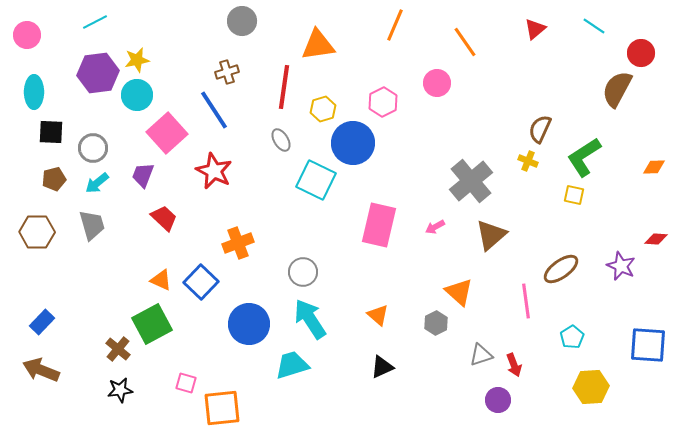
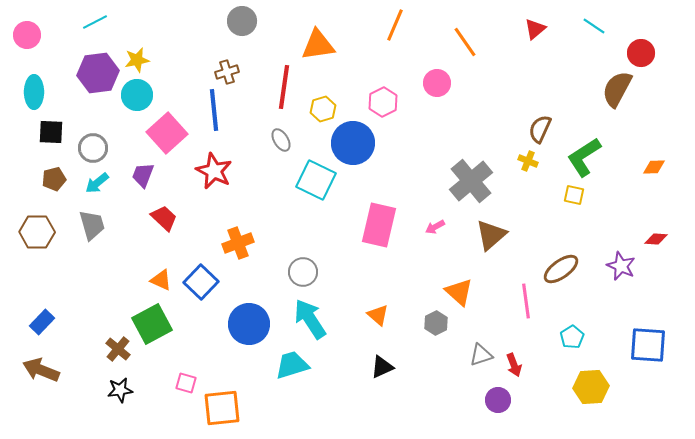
blue line at (214, 110): rotated 27 degrees clockwise
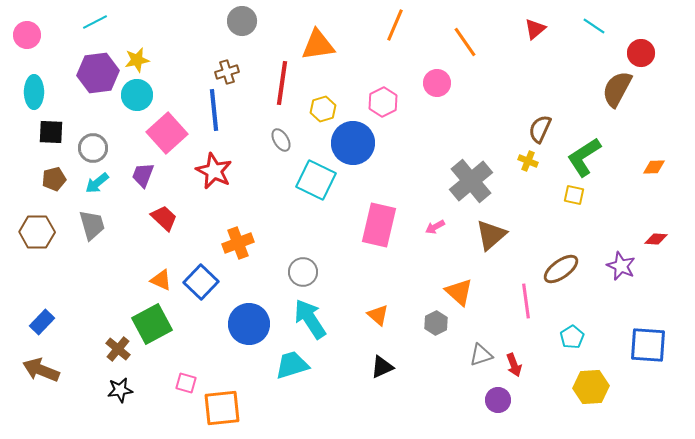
red line at (284, 87): moved 2 px left, 4 px up
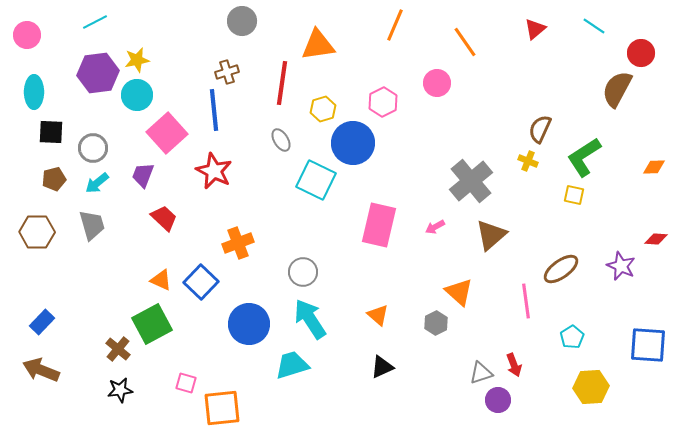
gray triangle at (481, 355): moved 18 px down
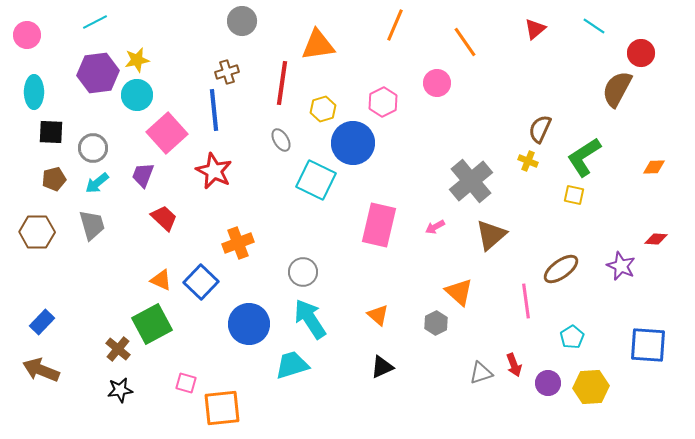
purple circle at (498, 400): moved 50 px right, 17 px up
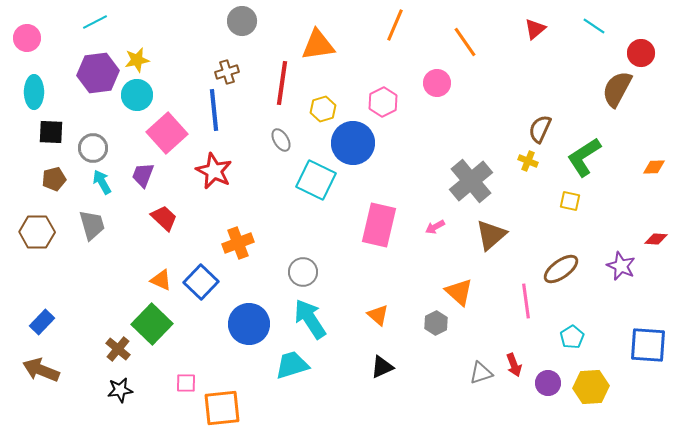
pink circle at (27, 35): moved 3 px down
cyan arrow at (97, 183): moved 5 px right, 1 px up; rotated 100 degrees clockwise
yellow square at (574, 195): moved 4 px left, 6 px down
green square at (152, 324): rotated 18 degrees counterclockwise
pink square at (186, 383): rotated 15 degrees counterclockwise
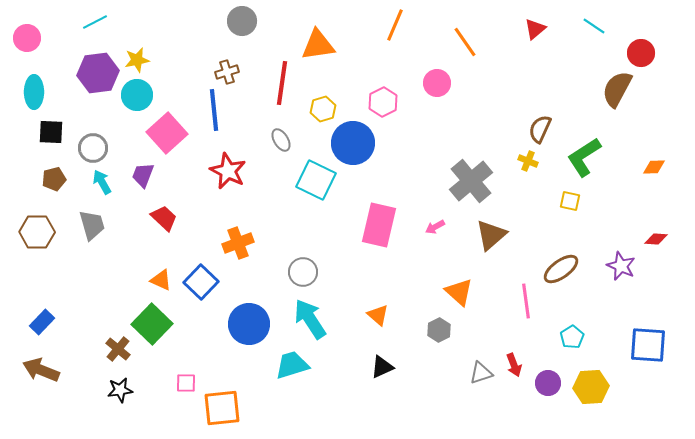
red star at (214, 171): moved 14 px right
gray hexagon at (436, 323): moved 3 px right, 7 px down
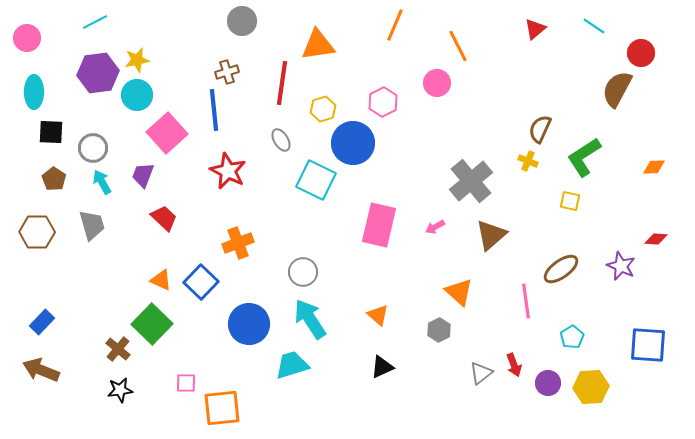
orange line at (465, 42): moved 7 px left, 4 px down; rotated 8 degrees clockwise
brown pentagon at (54, 179): rotated 25 degrees counterclockwise
gray triangle at (481, 373): rotated 20 degrees counterclockwise
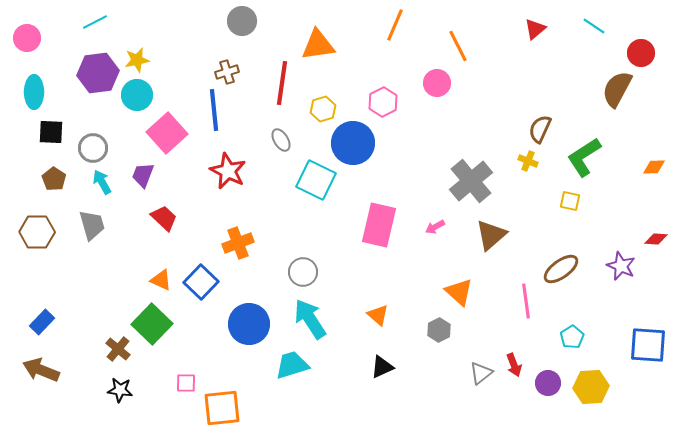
black star at (120, 390): rotated 15 degrees clockwise
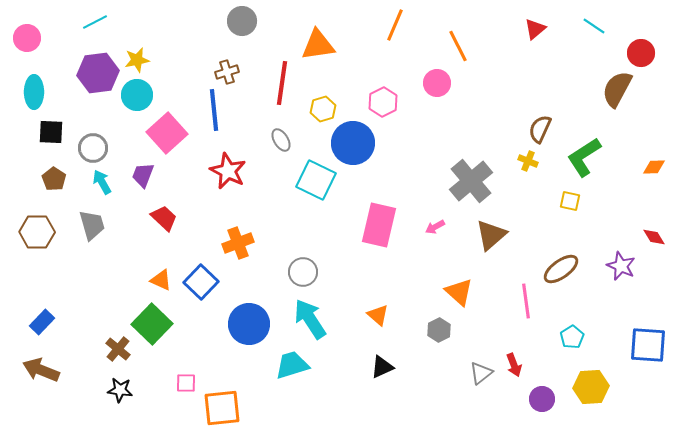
red diamond at (656, 239): moved 2 px left, 2 px up; rotated 55 degrees clockwise
purple circle at (548, 383): moved 6 px left, 16 px down
